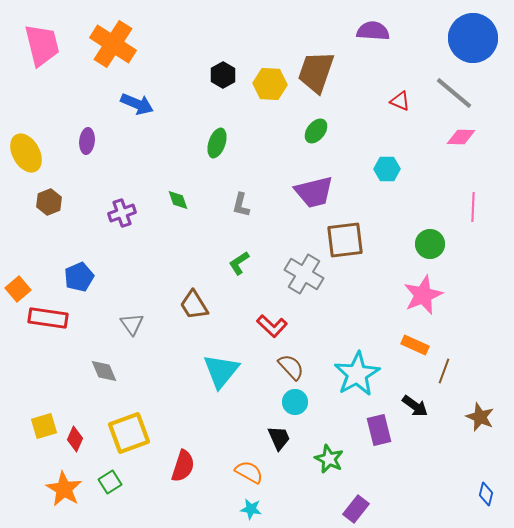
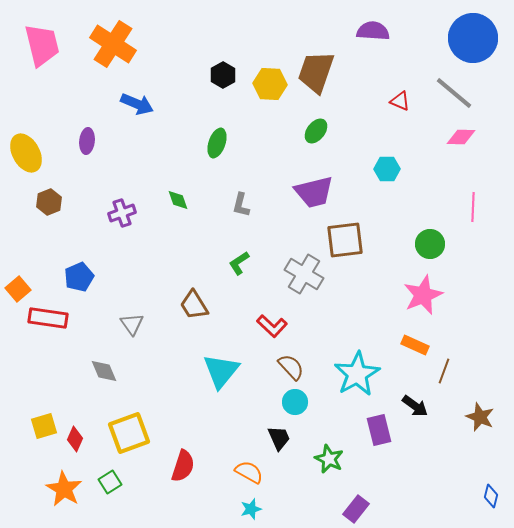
blue diamond at (486, 494): moved 5 px right, 2 px down
cyan star at (251, 509): rotated 25 degrees counterclockwise
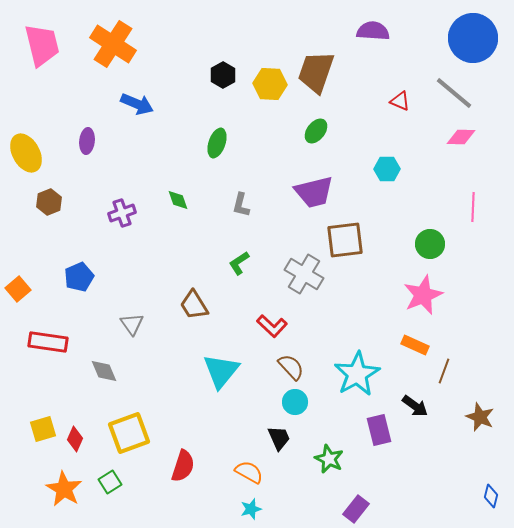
red rectangle at (48, 318): moved 24 px down
yellow square at (44, 426): moved 1 px left, 3 px down
